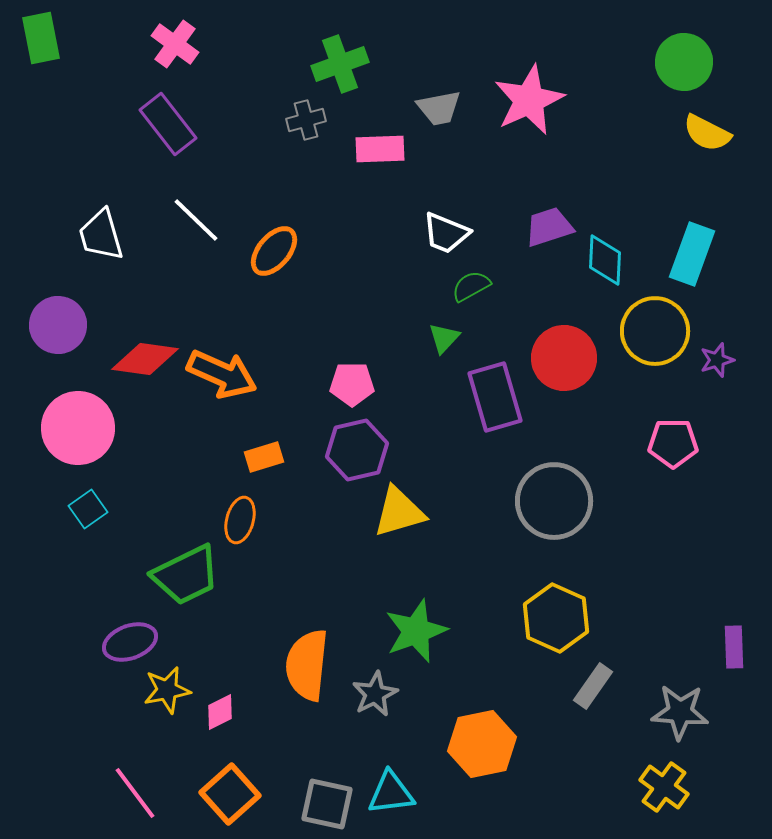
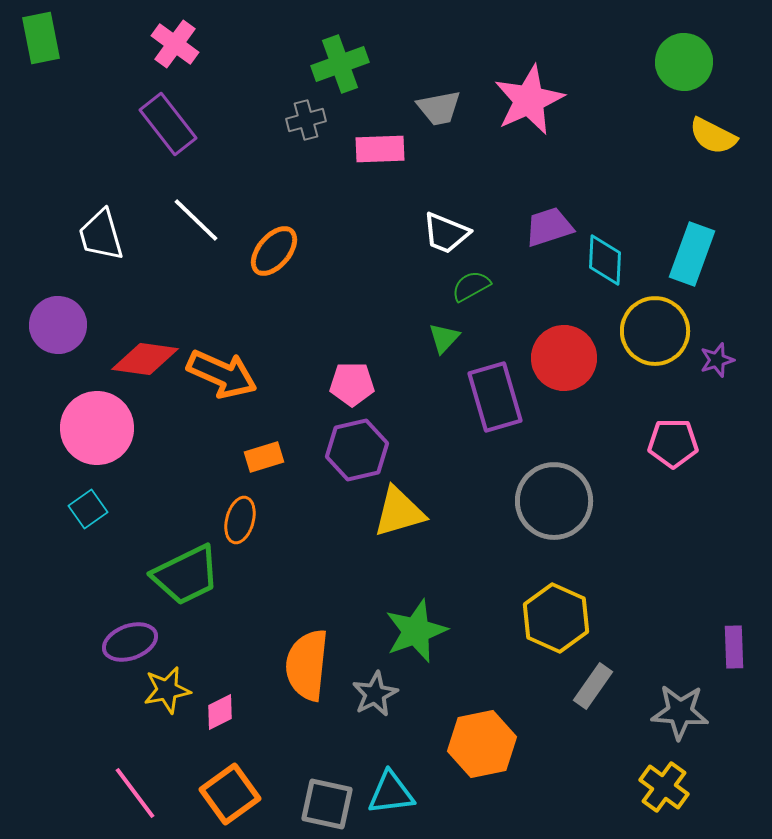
yellow semicircle at (707, 133): moved 6 px right, 3 px down
pink circle at (78, 428): moved 19 px right
orange square at (230, 794): rotated 6 degrees clockwise
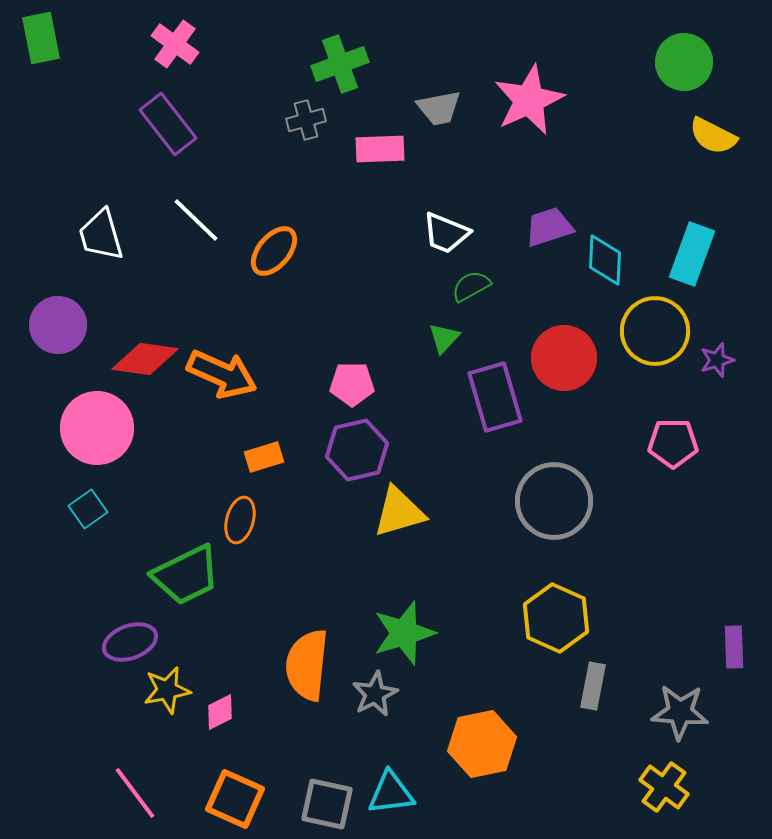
green star at (416, 631): moved 12 px left, 2 px down; rotated 4 degrees clockwise
gray rectangle at (593, 686): rotated 24 degrees counterclockwise
orange square at (230, 794): moved 5 px right, 5 px down; rotated 30 degrees counterclockwise
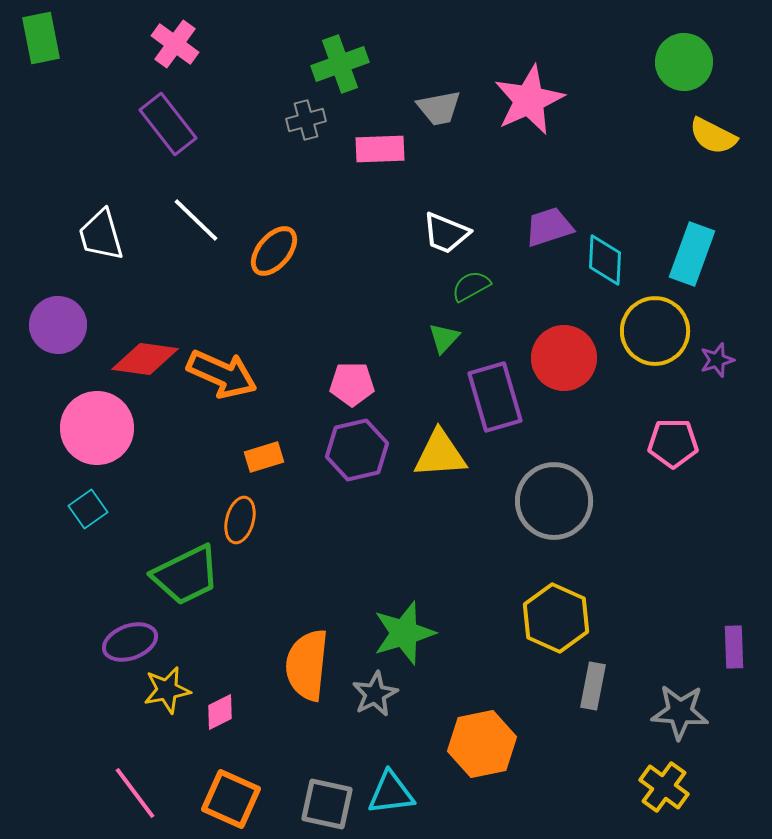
yellow triangle at (399, 512): moved 41 px right, 58 px up; rotated 12 degrees clockwise
orange square at (235, 799): moved 4 px left
